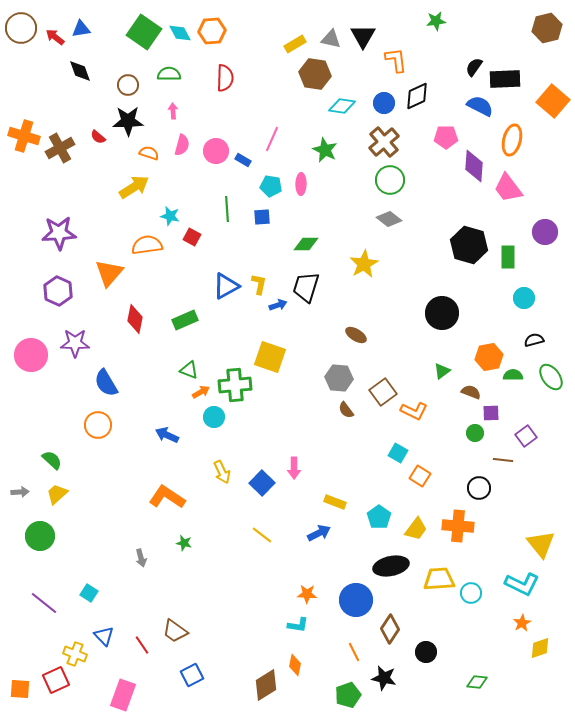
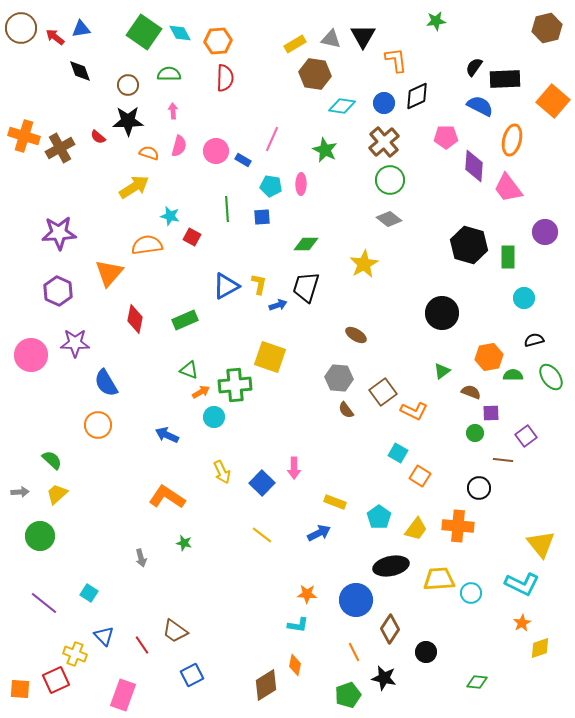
orange hexagon at (212, 31): moved 6 px right, 10 px down
pink semicircle at (182, 145): moved 3 px left, 1 px down
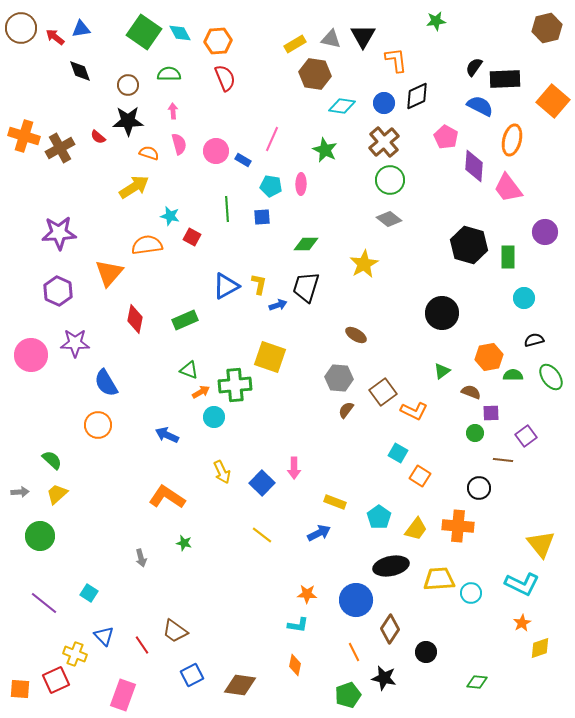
red semicircle at (225, 78): rotated 24 degrees counterclockwise
pink pentagon at (446, 137): rotated 30 degrees clockwise
pink semicircle at (179, 146): moved 2 px up; rotated 30 degrees counterclockwise
brown semicircle at (346, 410): rotated 72 degrees clockwise
brown diamond at (266, 685): moved 26 px left; rotated 40 degrees clockwise
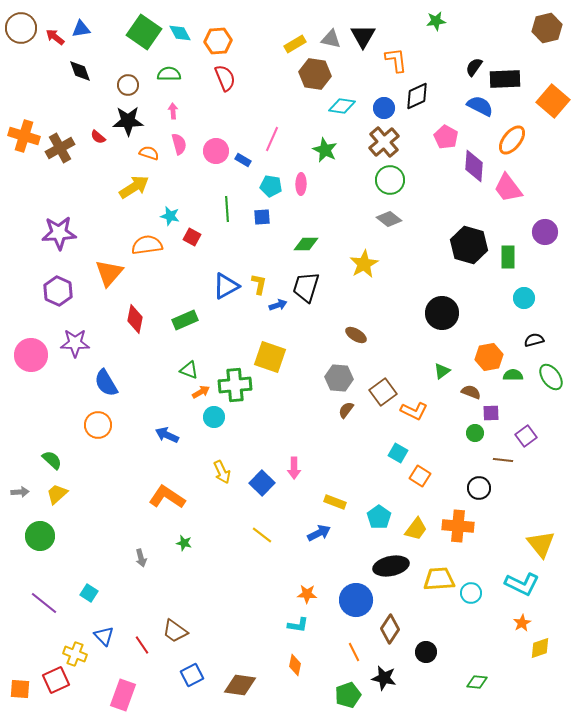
blue circle at (384, 103): moved 5 px down
orange ellipse at (512, 140): rotated 24 degrees clockwise
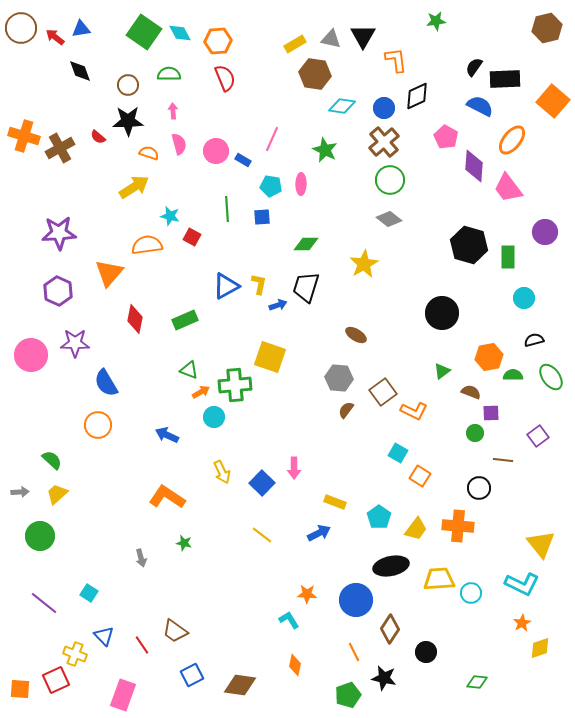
purple square at (526, 436): moved 12 px right
cyan L-shape at (298, 625): moved 9 px left, 5 px up; rotated 130 degrees counterclockwise
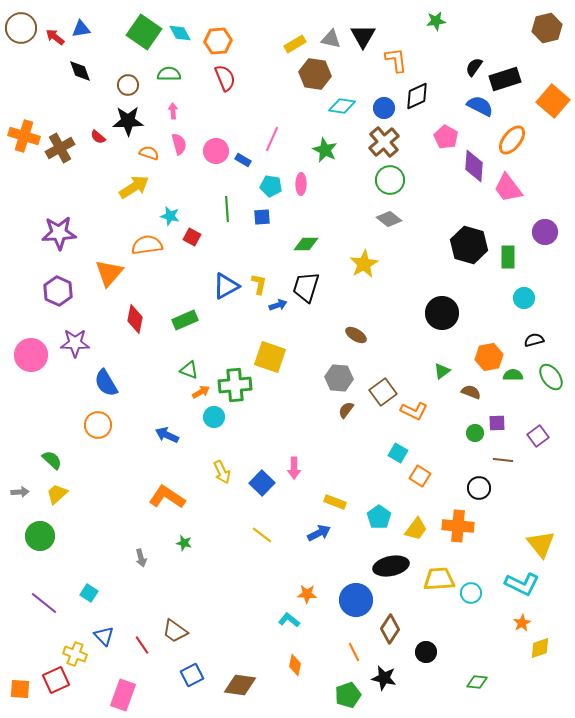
black rectangle at (505, 79): rotated 16 degrees counterclockwise
purple square at (491, 413): moved 6 px right, 10 px down
cyan L-shape at (289, 620): rotated 20 degrees counterclockwise
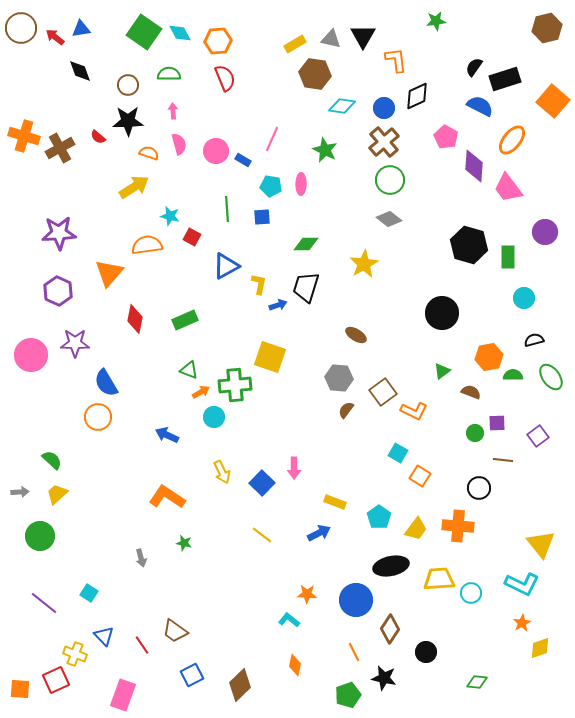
blue triangle at (226, 286): moved 20 px up
orange circle at (98, 425): moved 8 px up
brown diamond at (240, 685): rotated 52 degrees counterclockwise
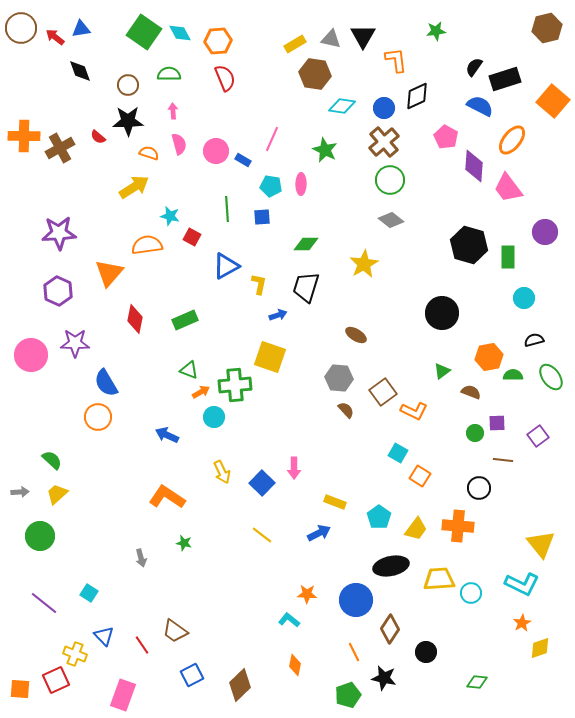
green star at (436, 21): moved 10 px down
orange cross at (24, 136): rotated 16 degrees counterclockwise
gray diamond at (389, 219): moved 2 px right, 1 px down
blue arrow at (278, 305): moved 10 px down
brown semicircle at (346, 410): rotated 102 degrees clockwise
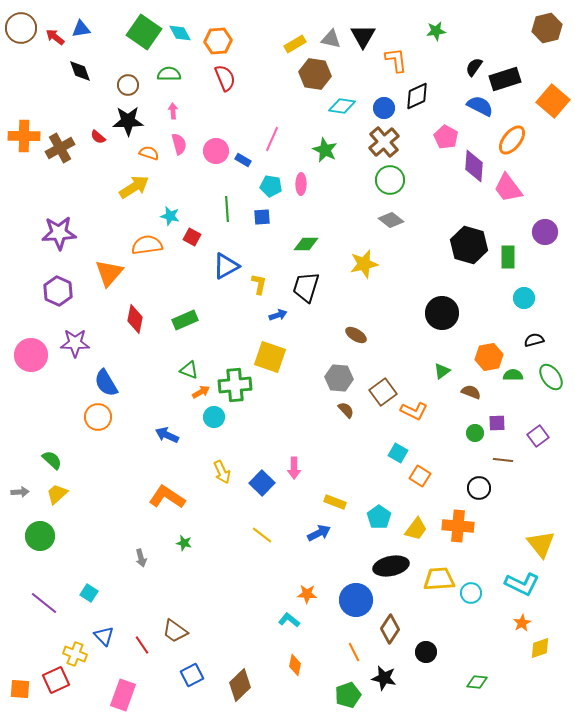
yellow star at (364, 264): rotated 16 degrees clockwise
